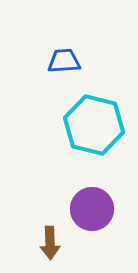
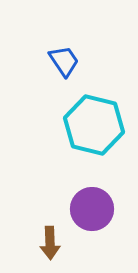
blue trapezoid: rotated 60 degrees clockwise
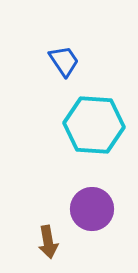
cyan hexagon: rotated 10 degrees counterclockwise
brown arrow: moved 2 px left, 1 px up; rotated 8 degrees counterclockwise
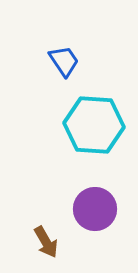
purple circle: moved 3 px right
brown arrow: moved 2 px left; rotated 20 degrees counterclockwise
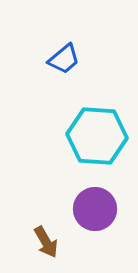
blue trapezoid: moved 2 px up; rotated 84 degrees clockwise
cyan hexagon: moved 3 px right, 11 px down
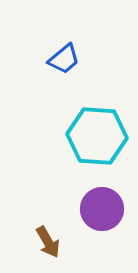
purple circle: moved 7 px right
brown arrow: moved 2 px right
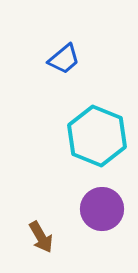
cyan hexagon: rotated 18 degrees clockwise
brown arrow: moved 7 px left, 5 px up
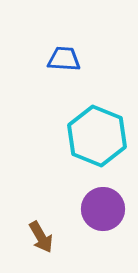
blue trapezoid: rotated 136 degrees counterclockwise
purple circle: moved 1 px right
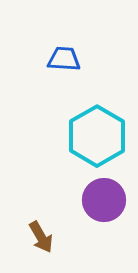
cyan hexagon: rotated 8 degrees clockwise
purple circle: moved 1 px right, 9 px up
